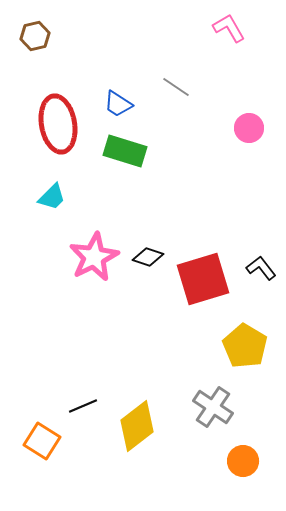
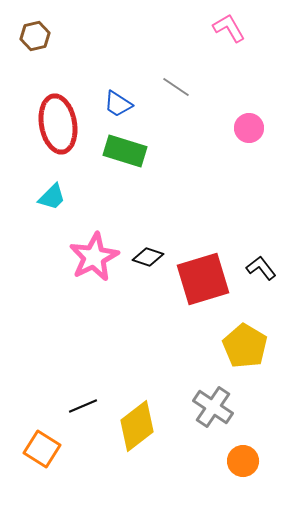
orange square: moved 8 px down
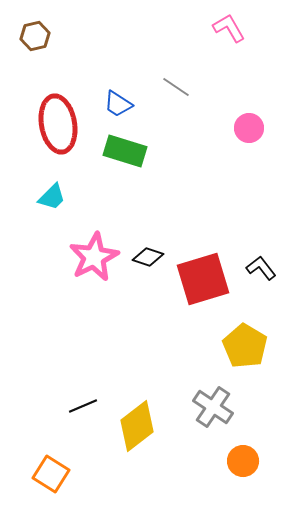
orange square: moved 9 px right, 25 px down
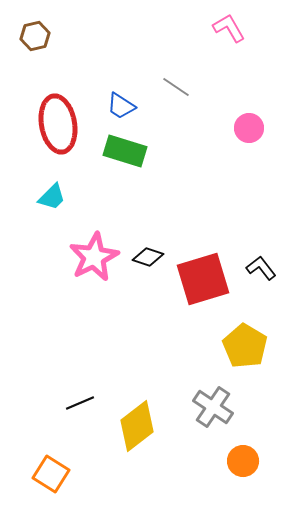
blue trapezoid: moved 3 px right, 2 px down
black line: moved 3 px left, 3 px up
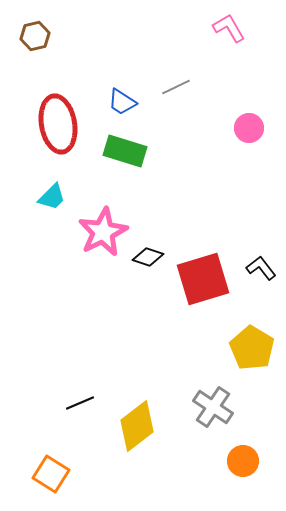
gray line: rotated 60 degrees counterclockwise
blue trapezoid: moved 1 px right, 4 px up
pink star: moved 9 px right, 25 px up
yellow pentagon: moved 7 px right, 2 px down
